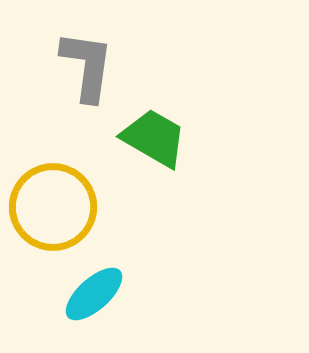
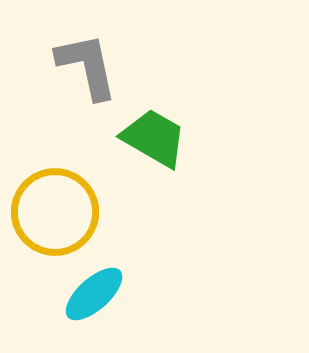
gray L-shape: rotated 20 degrees counterclockwise
yellow circle: moved 2 px right, 5 px down
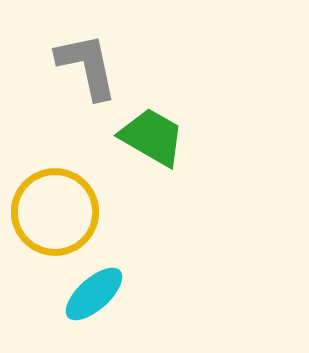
green trapezoid: moved 2 px left, 1 px up
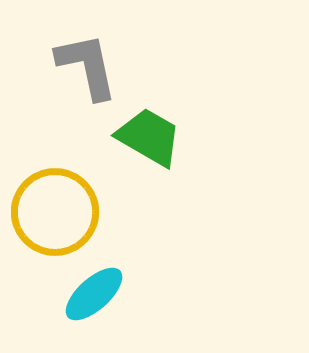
green trapezoid: moved 3 px left
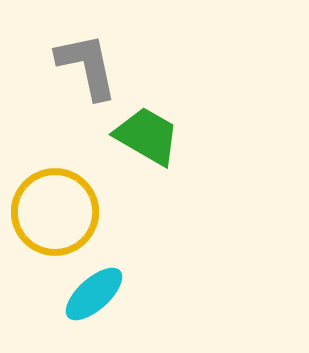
green trapezoid: moved 2 px left, 1 px up
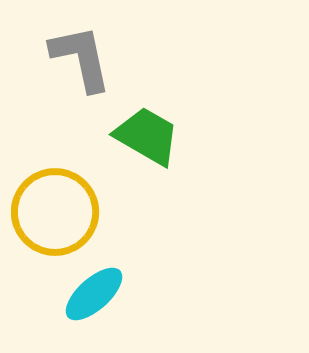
gray L-shape: moved 6 px left, 8 px up
